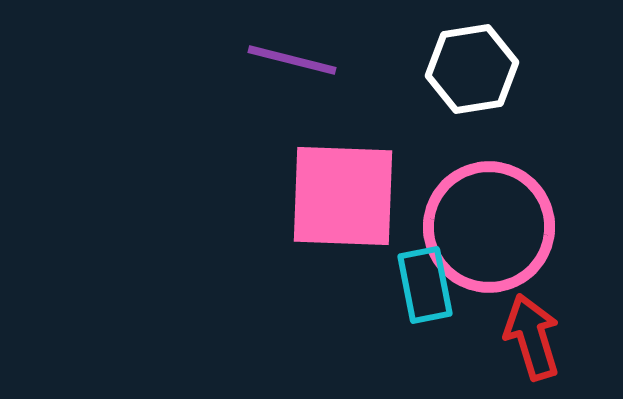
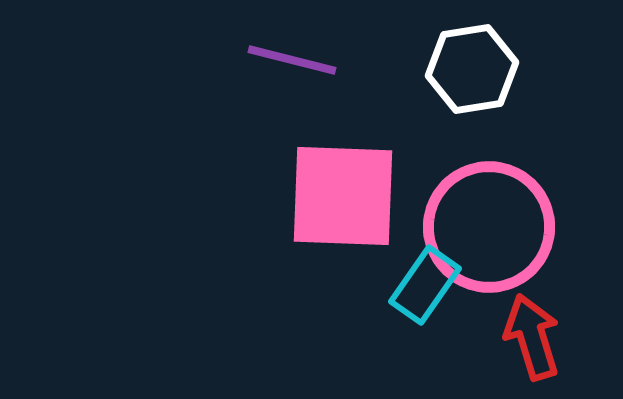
cyan rectangle: rotated 46 degrees clockwise
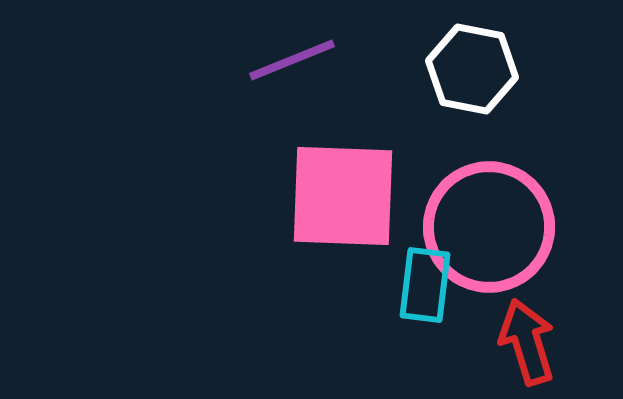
purple line: rotated 36 degrees counterclockwise
white hexagon: rotated 20 degrees clockwise
cyan rectangle: rotated 28 degrees counterclockwise
red arrow: moved 5 px left, 5 px down
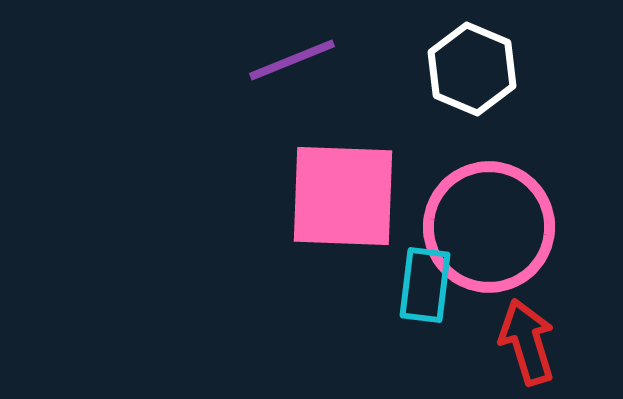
white hexagon: rotated 12 degrees clockwise
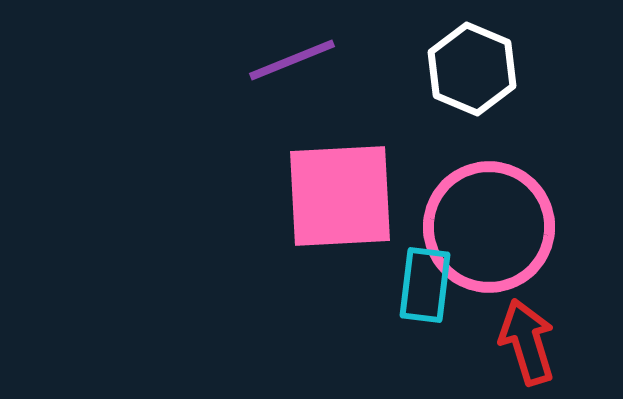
pink square: moved 3 px left; rotated 5 degrees counterclockwise
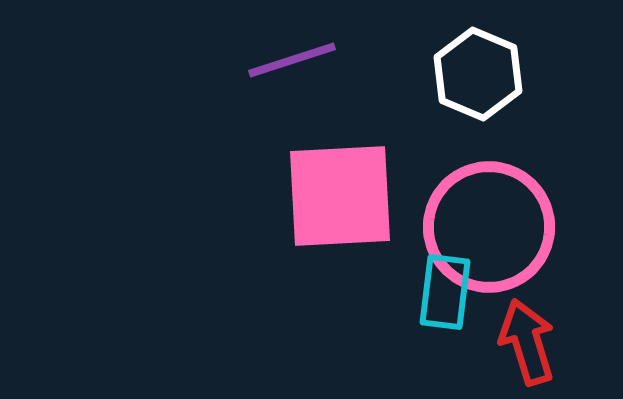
purple line: rotated 4 degrees clockwise
white hexagon: moved 6 px right, 5 px down
cyan rectangle: moved 20 px right, 7 px down
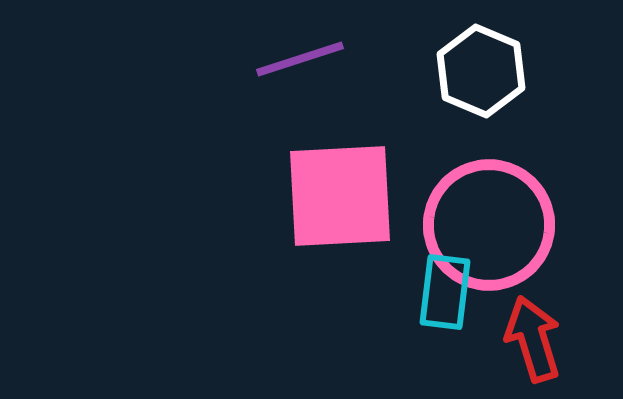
purple line: moved 8 px right, 1 px up
white hexagon: moved 3 px right, 3 px up
pink circle: moved 2 px up
red arrow: moved 6 px right, 3 px up
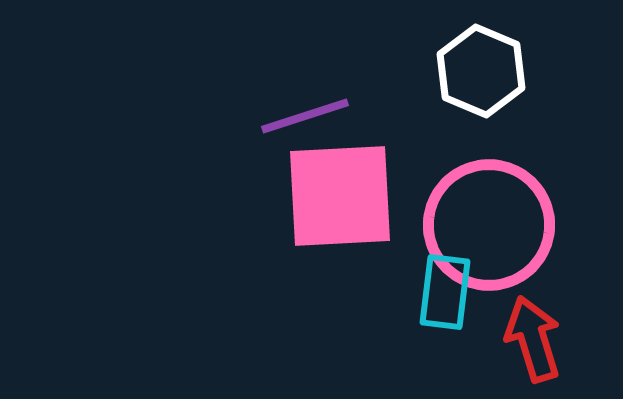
purple line: moved 5 px right, 57 px down
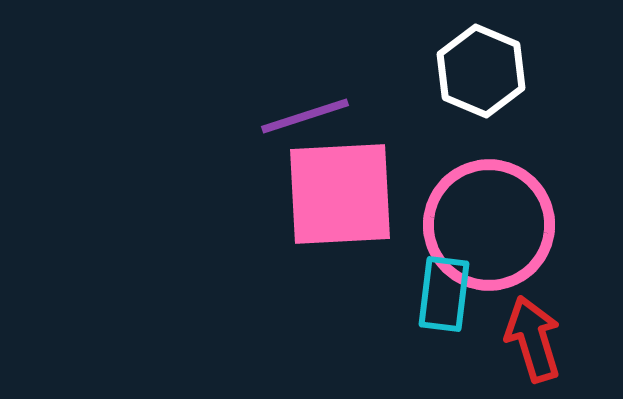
pink square: moved 2 px up
cyan rectangle: moved 1 px left, 2 px down
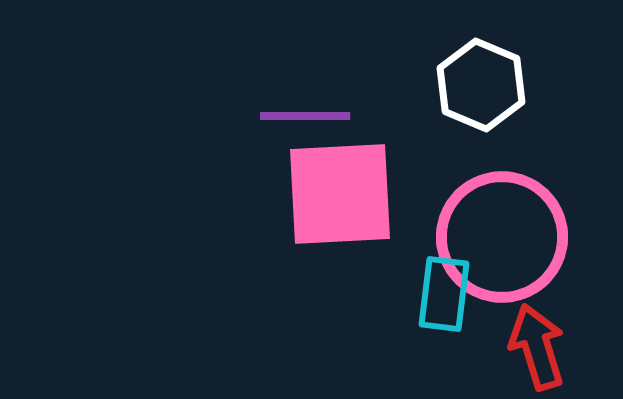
white hexagon: moved 14 px down
purple line: rotated 18 degrees clockwise
pink circle: moved 13 px right, 12 px down
red arrow: moved 4 px right, 8 px down
